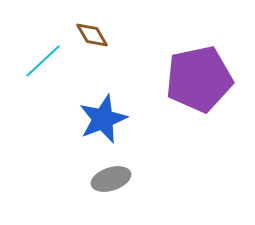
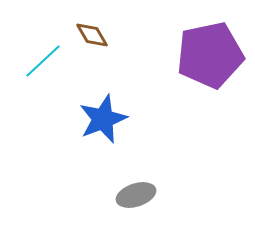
purple pentagon: moved 11 px right, 24 px up
gray ellipse: moved 25 px right, 16 px down
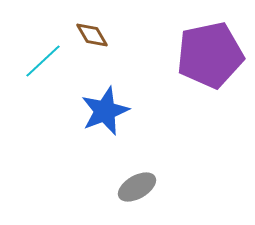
blue star: moved 2 px right, 8 px up
gray ellipse: moved 1 px right, 8 px up; rotated 12 degrees counterclockwise
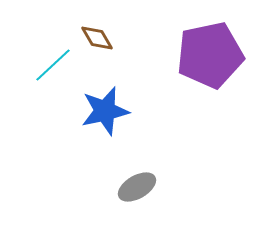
brown diamond: moved 5 px right, 3 px down
cyan line: moved 10 px right, 4 px down
blue star: rotated 9 degrees clockwise
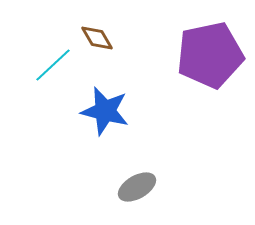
blue star: rotated 27 degrees clockwise
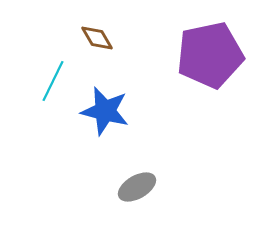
cyan line: moved 16 px down; rotated 21 degrees counterclockwise
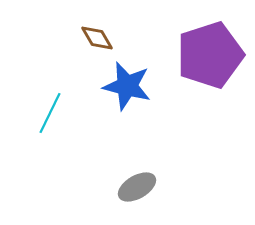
purple pentagon: rotated 6 degrees counterclockwise
cyan line: moved 3 px left, 32 px down
blue star: moved 22 px right, 25 px up
